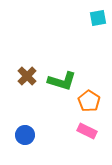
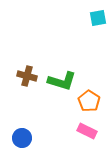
brown cross: rotated 30 degrees counterclockwise
blue circle: moved 3 px left, 3 px down
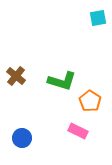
brown cross: moved 11 px left; rotated 24 degrees clockwise
orange pentagon: moved 1 px right
pink rectangle: moved 9 px left
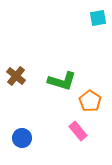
pink rectangle: rotated 24 degrees clockwise
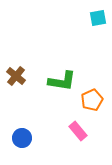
green L-shape: rotated 8 degrees counterclockwise
orange pentagon: moved 2 px right, 1 px up; rotated 15 degrees clockwise
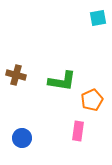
brown cross: moved 1 px up; rotated 24 degrees counterclockwise
pink rectangle: rotated 48 degrees clockwise
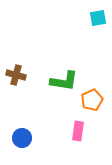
green L-shape: moved 2 px right
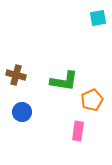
blue circle: moved 26 px up
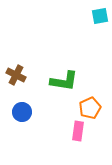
cyan square: moved 2 px right, 2 px up
brown cross: rotated 12 degrees clockwise
orange pentagon: moved 2 px left, 8 px down
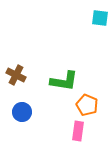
cyan square: moved 2 px down; rotated 18 degrees clockwise
orange pentagon: moved 3 px left, 3 px up; rotated 25 degrees counterclockwise
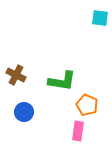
green L-shape: moved 2 px left
blue circle: moved 2 px right
